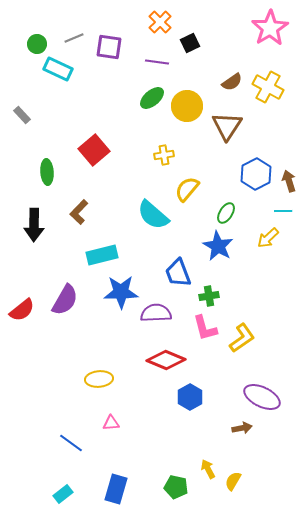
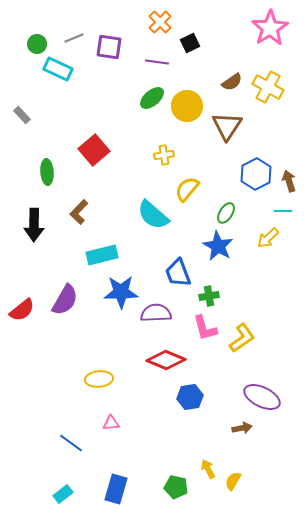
blue hexagon at (190, 397): rotated 20 degrees clockwise
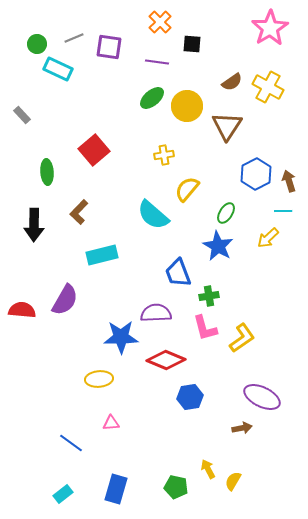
black square at (190, 43): moved 2 px right, 1 px down; rotated 30 degrees clockwise
blue star at (121, 292): moved 45 px down
red semicircle at (22, 310): rotated 136 degrees counterclockwise
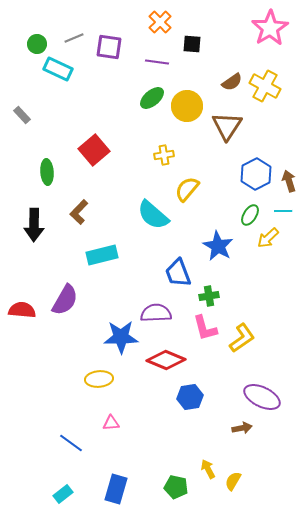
yellow cross at (268, 87): moved 3 px left, 1 px up
green ellipse at (226, 213): moved 24 px right, 2 px down
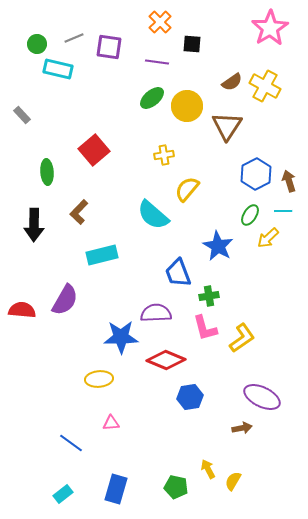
cyan rectangle at (58, 69): rotated 12 degrees counterclockwise
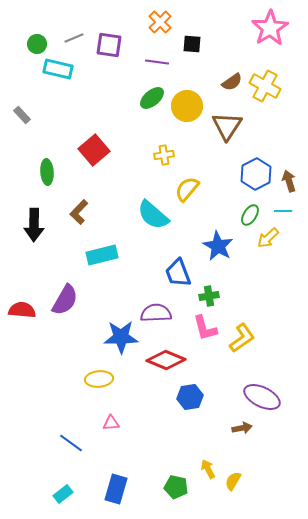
purple square at (109, 47): moved 2 px up
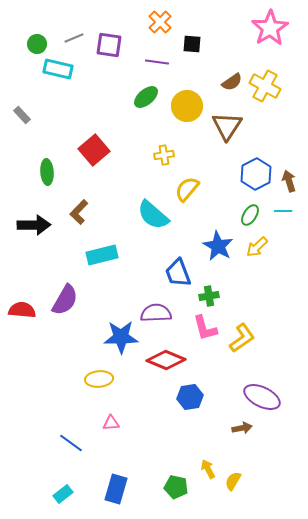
green ellipse at (152, 98): moved 6 px left, 1 px up
black arrow at (34, 225): rotated 92 degrees counterclockwise
yellow arrow at (268, 238): moved 11 px left, 9 px down
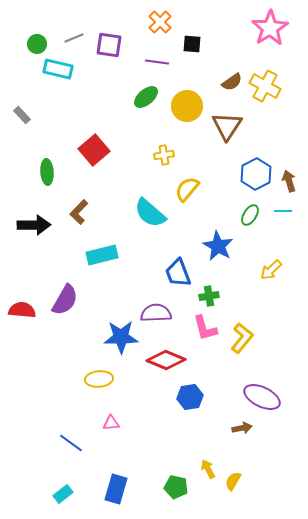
cyan semicircle at (153, 215): moved 3 px left, 2 px up
yellow arrow at (257, 247): moved 14 px right, 23 px down
yellow L-shape at (242, 338): rotated 16 degrees counterclockwise
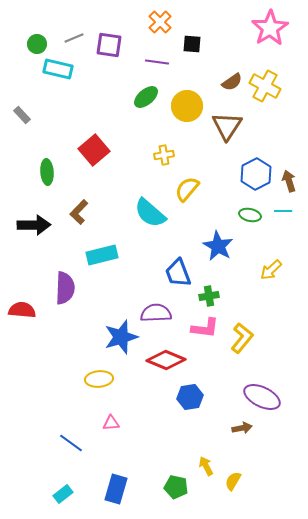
green ellipse at (250, 215): rotated 70 degrees clockwise
purple semicircle at (65, 300): moved 12 px up; rotated 28 degrees counterclockwise
pink L-shape at (205, 328): rotated 68 degrees counterclockwise
blue star at (121, 337): rotated 16 degrees counterclockwise
yellow arrow at (208, 469): moved 2 px left, 3 px up
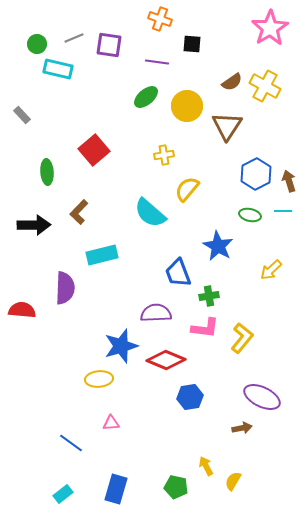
orange cross at (160, 22): moved 3 px up; rotated 25 degrees counterclockwise
blue star at (121, 337): moved 9 px down
